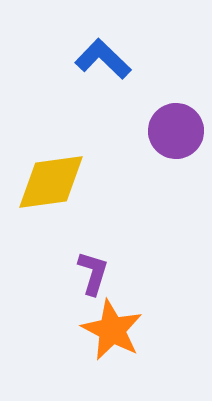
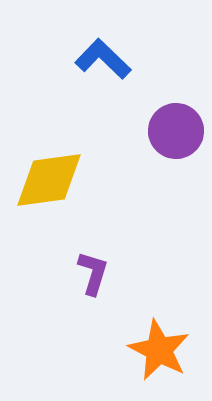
yellow diamond: moved 2 px left, 2 px up
orange star: moved 47 px right, 20 px down
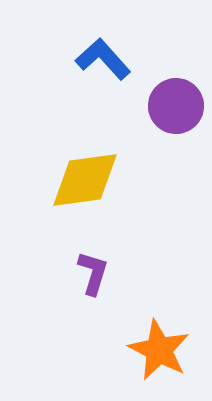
blue L-shape: rotated 4 degrees clockwise
purple circle: moved 25 px up
yellow diamond: moved 36 px right
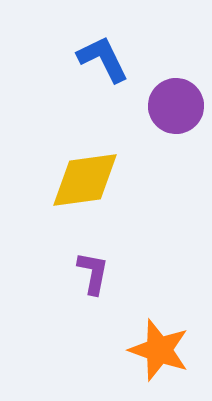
blue L-shape: rotated 16 degrees clockwise
purple L-shape: rotated 6 degrees counterclockwise
orange star: rotated 8 degrees counterclockwise
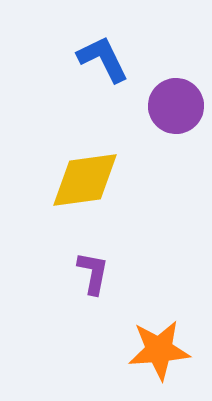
orange star: rotated 24 degrees counterclockwise
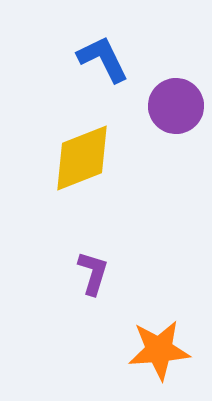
yellow diamond: moved 3 px left, 22 px up; rotated 14 degrees counterclockwise
purple L-shape: rotated 6 degrees clockwise
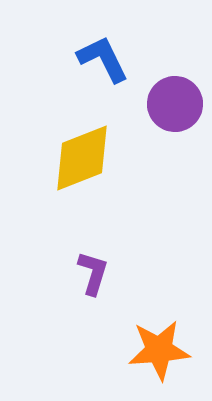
purple circle: moved 1 px left, 2 px up
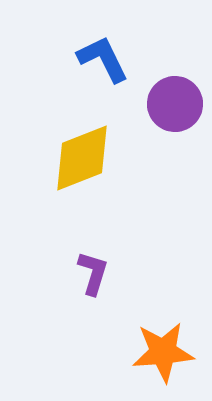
orange star: moved 4 px right, 2 px down
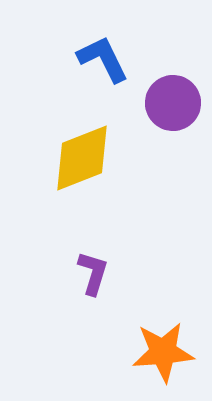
purple circle: moved 2 px left, 1 px up
